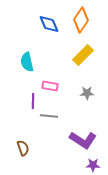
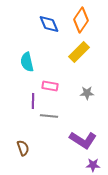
yellow rectangle: moved 4 px left, 3 px up
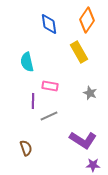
orange diamond: moved 6 px right
blue diamond: rotated 15 degrees clockwise
yellow rectangle: rotated 75 degrees counterclockwise
gray star: moved 3 px right; rotated 24 degrees clockwise
gray line: rotated 30 degrees counterclockwise
brown semicircle: moved 3 px right
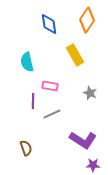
yellow rectangle: moved 4 px left, 3 px down
gray line: moved 3 px right, 2 px up
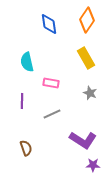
yellow rectangle: moved 11 px right, 3 px down
pink rectangle: moved 1 px right, 3 px up
purple line: moved 11 px left
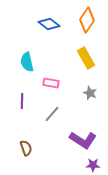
blue diamond: rotated 45 degrees counterclockwise
gray line: rotated 24 degrees counterclockwise
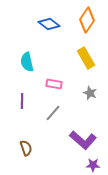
pink rectangle: moved 3 px right, 1 px down
gray line: moved 1 px right, 1 px up
purple L-shape: rotated 8 degrees clockwise
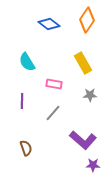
yellow rectangle: moved 3 px left, 5 px down
cyan semicircle: rotated 18 degrees counterclockwise
gray star: moved 2 px down; rotated 24 degrees counterclockwise
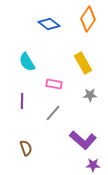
orange diamond: moved 1 px right, 1 px up
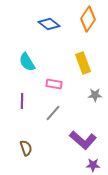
yellow rectangle: rotated 10 degrees clockwise
gray star: moved 5 px right
